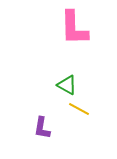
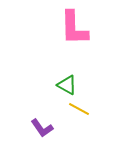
purple L-shape: rotated 45 degrees counterclockwise
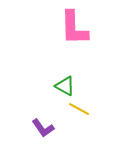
green triangle: moved 2 px left, 1 px down
purple L-shape: moved 1 px right
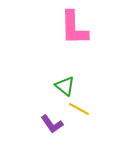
green triangle: rotated 10 degrees clockwise
purple L-shape: moved 9 px right, 4 px up
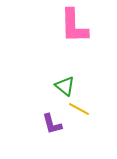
pink L-shape: moved 2 px up
purple L-shape: rotated 20 degrees clockwise
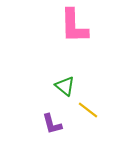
yellow line: moved 9 px right, 1 px down; rotated 10 degrees clockwise
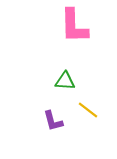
green triangle: moved 5 px up; rotated 35 degrees counterclockwise
purple L-shape: moved 1 px right, 3 px up
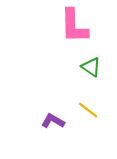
green triangle: moved 26 px right, 14 px up; rotated 30 degrees clockwise
purple L-shape: rotated 135 degrees clockwise
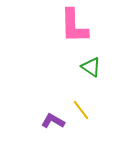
yellow line: moved 7 px left; rotated 15 degrees clockwise
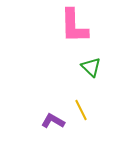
green triangle: rotated 10 degrees clockwise
yellow line: rotated 10 degrees clockwise
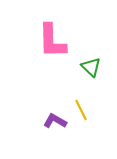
pink L-shape: moved 22 px left, 15 px down
purple L-shape: moved 2 px right
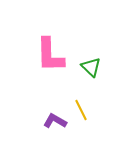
pink L-shape: moved 2 px left, 14 px down
